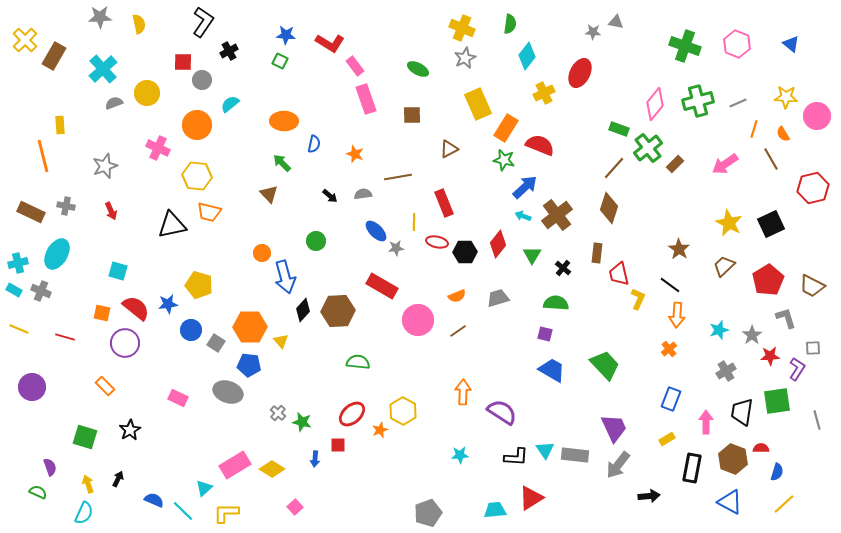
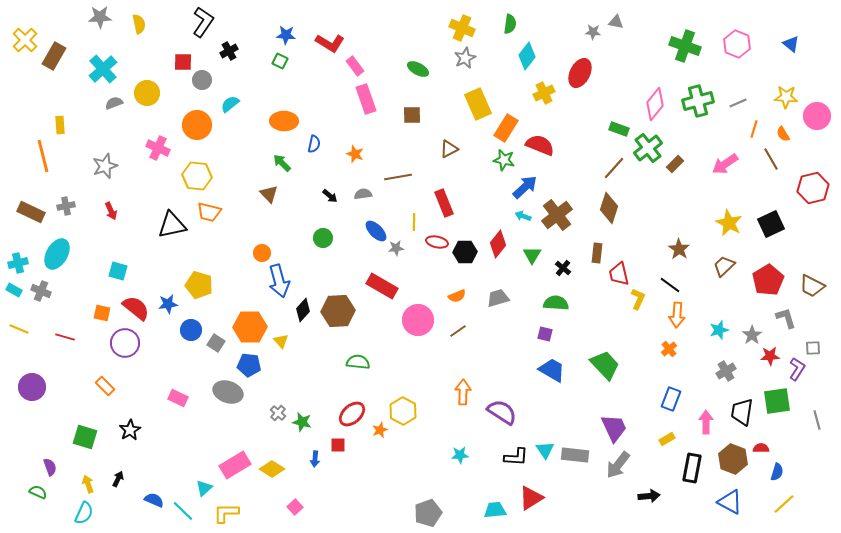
gray cross at (66, 206): rotated 24 degrees counterclockwise
green circle at (316, 241): moved 7 px right, 3 px up
blue arrow at (285, 277): moved 6 px left, 4 px down
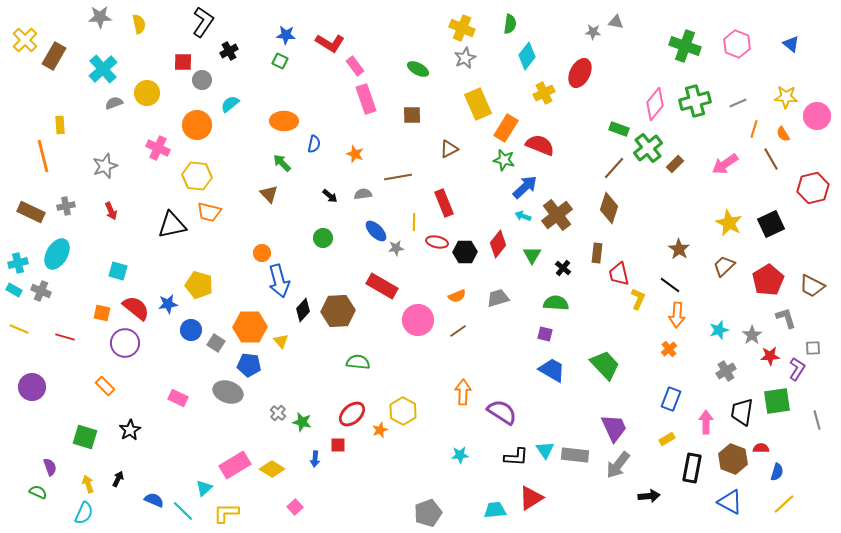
green cross at (698, 101): moved 3 px left
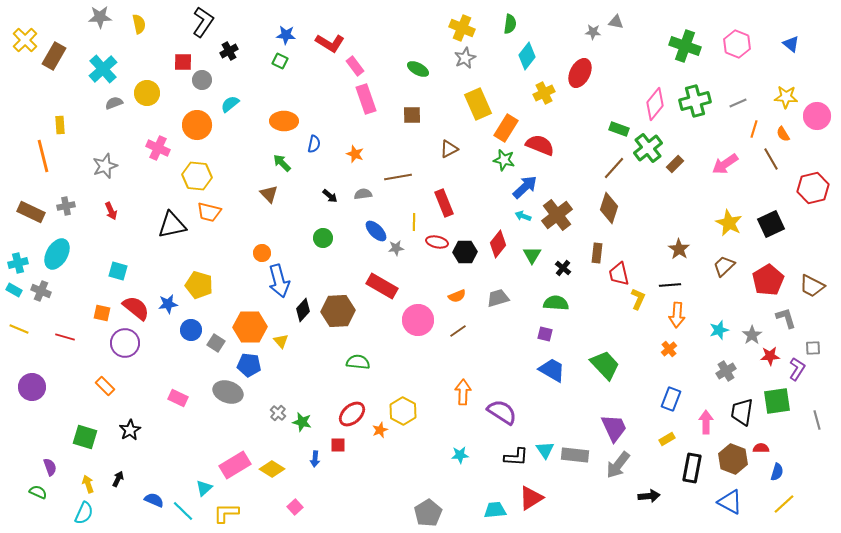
black line at (670, 285): rotated 40 degrees counterclockwise
gray pentagon at (428, 513): rotated 12 degrees counterclockwise
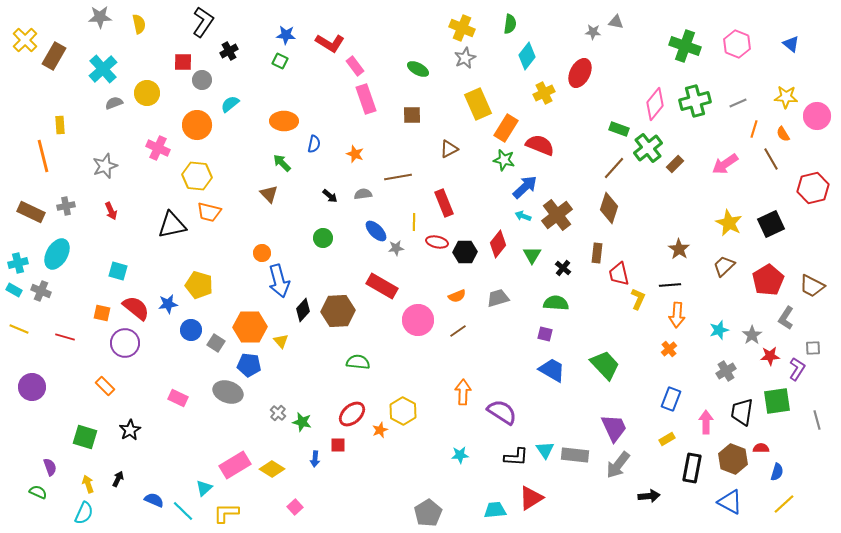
gray L-shape at (786, 318): rotated 130 degrees counterclockwise
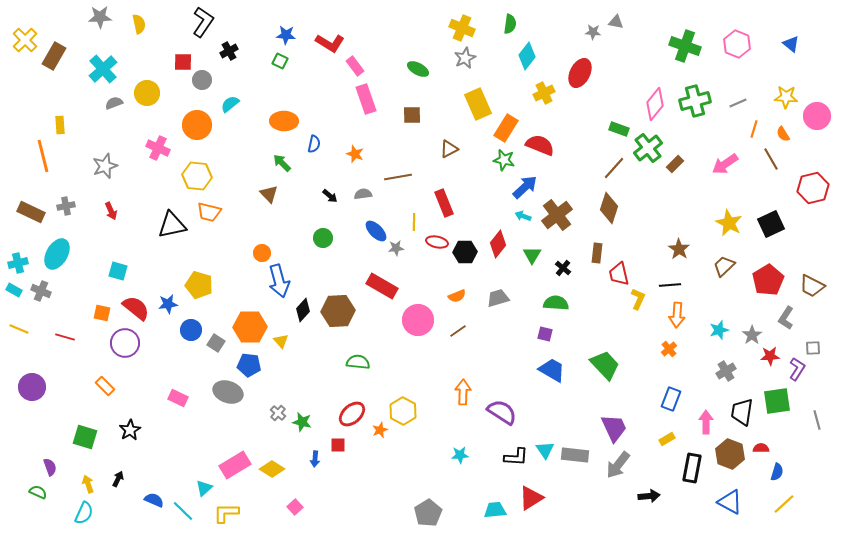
brown hexagon at (733, 459): moved 3 px left, 5 px up
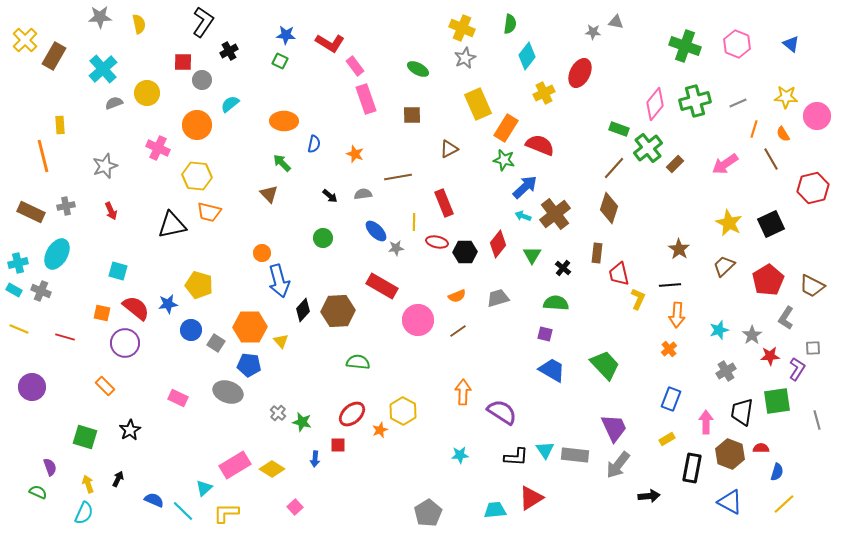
brown cross at (557, 215): moved 2 px left, 1 px up
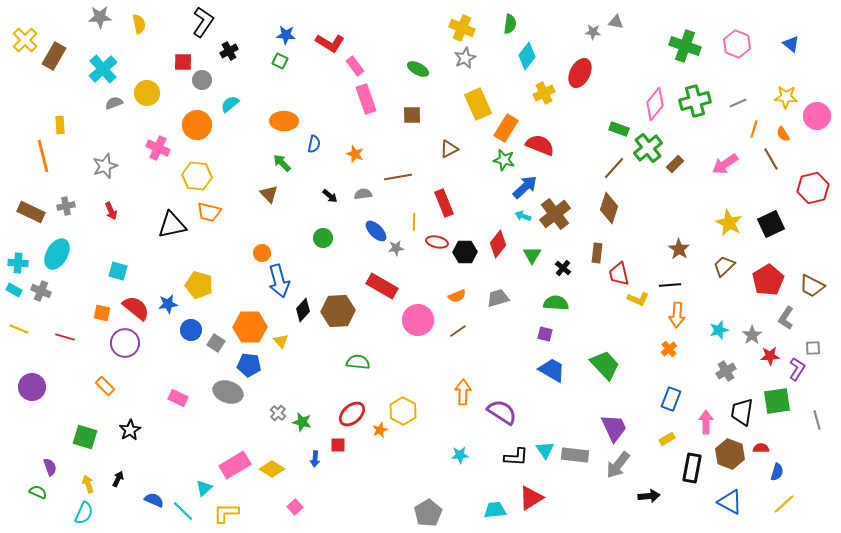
cyan cross at (18, 263): rotated 18 degrees clockwise
yellow L-shape at (638, 299): rotated 90 degrees clockwise
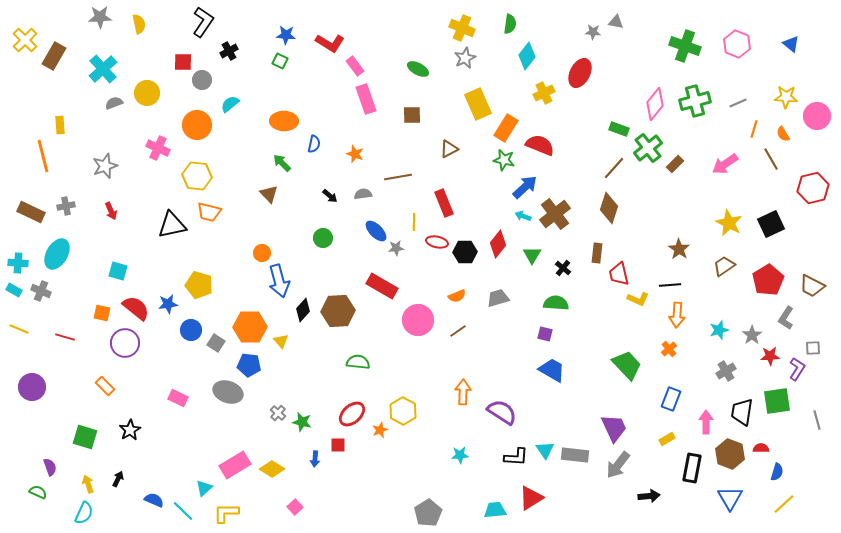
brown trapezoid at (724, 266): rotated 10 degrees clockwise
green trapezoid at (605, 365): moved 22 px right
blue triangle at (730, 502): moved 4 px up; rotated 32 degrees clockwise
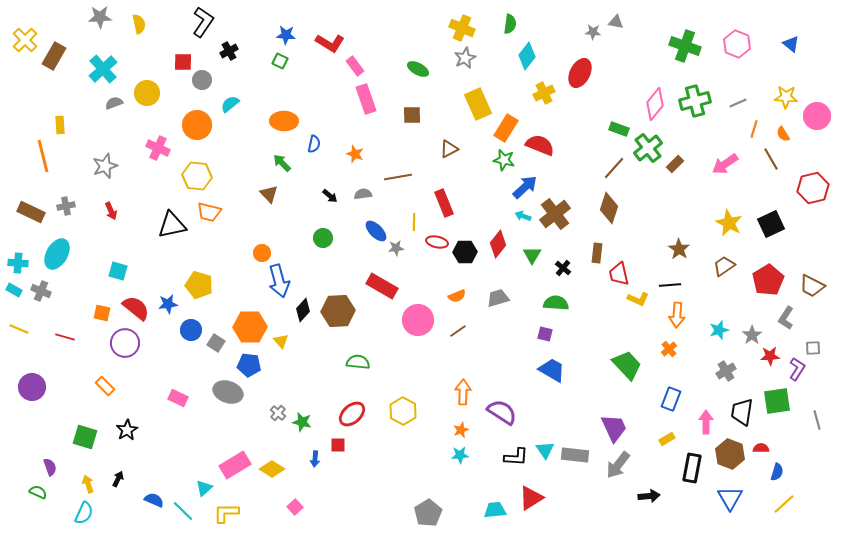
black star at (130, 430): moved 3 px left
orange star at (380, 430): moved 81 px right
